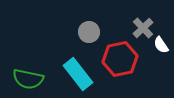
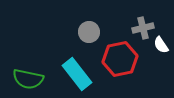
gray cross: rotated 30 degrees clockwise
cyan rectangle: moved 1 px left
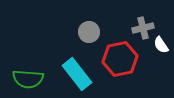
green semicircle: rotated 8 degrees counterclockwise
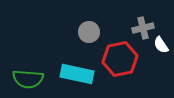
cyan rectangle: rotated 40 degrees counterclockwise
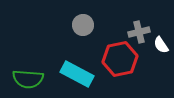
gray cross: moved 4 px left, 4 px down
gray circle: moved 6 px left, 7 px up
cyan rectangle: rotated 16 degrees clockwise
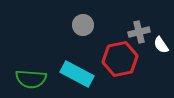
green semicircle: moved 3 px right
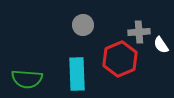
gray cross: rotated 10 degrees clockwise
red hexagon: rotated 12 degrees counterclockwise
cyan rectangle: rotated 60 degrees clockwise
green semicircle: moved 4 px left
